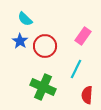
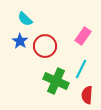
cyan line: moved 5 px right
green cross: moved 13 px right, 6 px up
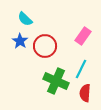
red semicircle: moved 2 px left, 2 px up
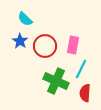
pink rectangle: moved 10 px left, 9 px down; rotated 24 degrees counterclockwise
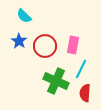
cyan semicircle: moved 1 px left, 3 px up
blue star: moved 1 px left
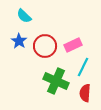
pink rectangle: rotated 54 degrees clockwise
cyan line: moved 2 px right, 2 px up
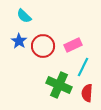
red circle: moved 2 px left
green cross: moved 3 px right, 4 px down
red semicircle: moved 2 px right
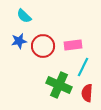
blue star: rotated 28 degrees clockwise
pink rectangle: rotated 18 degrees clockwise
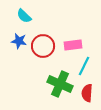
blue star: rotated 21 degrees clockwise
cyan line: moved 1 px right, 1 px up
green cross: moved 1 px right, 1 px up
